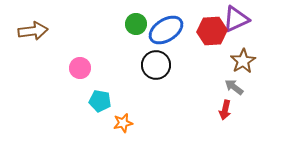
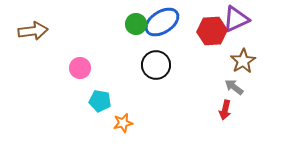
blue ellipse: moved 4 px left, 8 px up
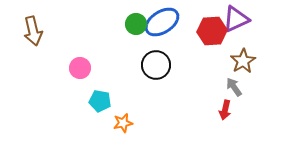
brown arrow: rotated 84 degrees clockwise
gray arrow: rotated 18 degrees clockwise
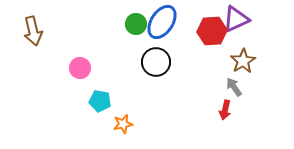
blue ellipse: rotated 24 degrees counterclockwise
black circle: moved 3 px up
orange star: moved 1 px down
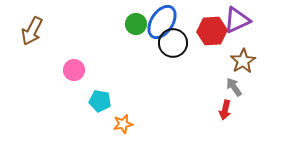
purple triangle: moved 1 px right, 1 px down
brown arrow: moved 1 px left; rotated 40 degrees clockwise
black circle: moved 17 px right, 19 px up
pink circle: moved 6 px left, 2 px down
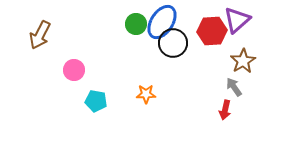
purple triangle: rotated 16 degrees counterclockwise
brown arrow: moved 8 px right, 4 px down
cyan pentagon: moved 4 px left
orange star: moved 23 px right, 30 px up; rotated 12 degrees clockwise
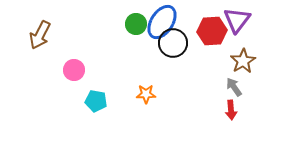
purple triangle: rotated 12 degrees counterclockwise
red arrow: moved 6 px right; rotated 18 degrees counterclockwise
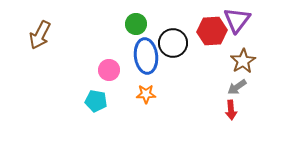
blue ellipse: moved 16 px left, 34 px down; rotated 40 degrees counterclockwise
pink circle: moved 35 px right
gray arrow: moved 3 px right; rotated 90 degrees counterclockwise
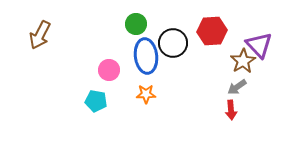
purple triangle: moved 22 px right, 25 px down; rotated 20 degrees counterclockwise
